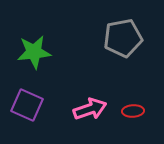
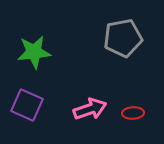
red ellipse: moved 2 px down
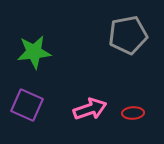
gray pentagon: moved 5 px right, 3 px up
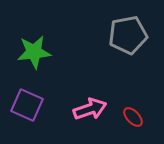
red ellipse: moved 4 px down; rotated 50 degrees clockwise
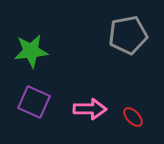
green star: moved 3 px left, 1 px up
purple square: moved 7 px right, 3 px up
pink arrow: rotated 20 degrees clockwise
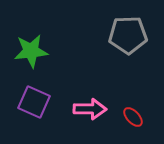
gray pentagon: rotated 9 degrees clockwise
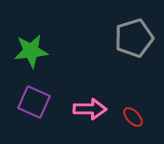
gray pentagon: moved 6 px right, 3 px down; rotated 15 degrees counterclockwise
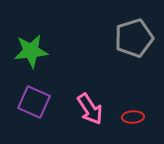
pink arrow: rotated 56 degrees clockwise
red ellipse: rotated 50 degrees counterclockwise
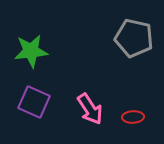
gray pentagon: rotated 30 degrees clockwise
